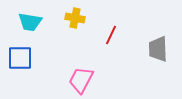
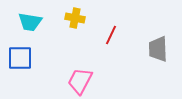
pink trapezoid: moved 1 px left, 1 px down
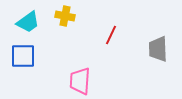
yellow cross: moved 10 px left, 2 px up
cyan trapezoid: moved 2 px left; rotated 45 degrees counterclockwise
blue square: moved 3 px right, 2 px up
pink trapezoid: rotated 24 degrees counterclockwise
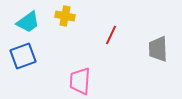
blue square: rotated 20 degrees counterclockwise
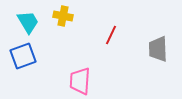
yellow cross: moved 2 px left
cyan trapezoid: rotated 85 degrees counterclockwise
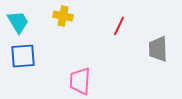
cyan trapezoid: moved 10 px left
red line: moved 8 px right, 9 px up
blue square: rotated 16 degrees clockwise
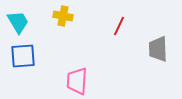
pink trapezoid: moved 3 px left
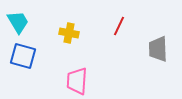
yellow cross: moved 6 px right, 17 px down
blue square: rotated 20 degrees clockwise
